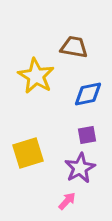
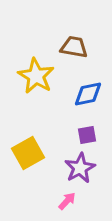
yellow square: rotated 12 degrees counterclockwise
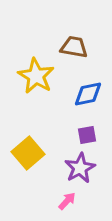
yellow square: rotated 12 degrees counterclockwise
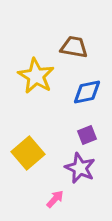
blue diamond: moved 1 px left, 2 px up
purple square: rotated 12 degrees counterclockwise
purple star: rotated 20 degrees counterclockwise
pink arrow: moved 12 px left, 2 px up
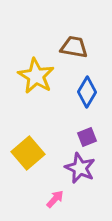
blue diamond: rotated 48 degrees counterclockwise
purple square: moved 2 px down
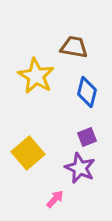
blue diamond: rotated 16 degrees counterclockwise
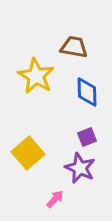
blue diamond: rotated 16 degrees counterclockwise
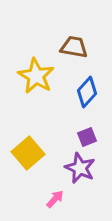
blue diamond: rotated 44 degrees clockwise
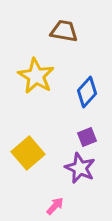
brown trapezoid: moved 10 px left, 16 px up
pink arrow: moved 7 px down
